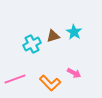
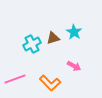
brown triangle: moved 2 px down
pink arrow: moved 7 px up
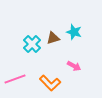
cyan star: rotated 14 degrees counterclockwise
cyan cross: rotated 18 degrees counterclockwise
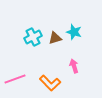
brown triangle: moved 2 px right
cyan cross: moved 1 px right, 7 px up; rotated 18 degrees clockwise
pink arrow: rotated 136 degrees counterclockwise
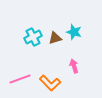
pink line: moved 5 px right
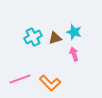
pink arrow: moved 12 px up
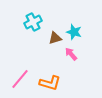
cyan cross: moved 15 px up
pink arrow: moved 3 px left; rotated 24 degrees counterclockwise
pink line: rotated 30 degrees counterclockwise
orange L-shape: rotated 30 degrees counterclockwise
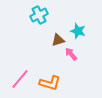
cyan cross: moved 6 px right, 7 px up
cyan star: moved 4 px right, 1 px up
brown triangle: moved 3 px right, 2 px down
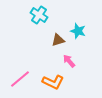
cyan cross: rotated 30 degrees counterclockwise
pink arrow: moved 2 px left, 7 px down
pink line: rotated 10 degrees clockwise
orange L-shape: moved 3 px right, 1 px up; rotated 10 degrees clockwise
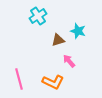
cyan cross: moved 1 px left, 1 px down; rotated 24 degrees clockwise
pink line: moved 1 px left; rotated 65 degrees counterclockwise
